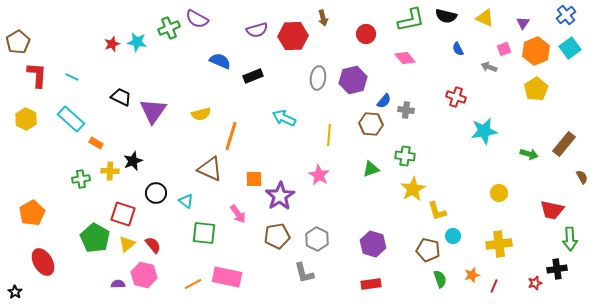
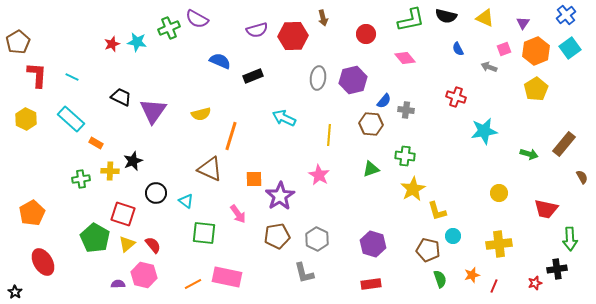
red trapezoid at (552, 210): moved 6 px left, 1 px up
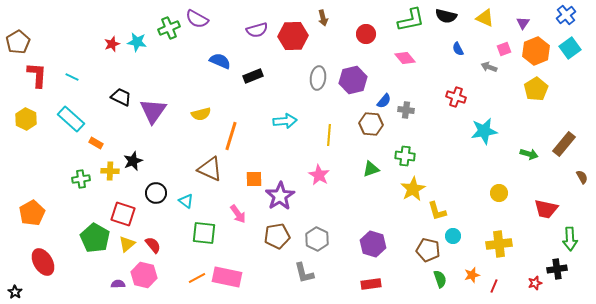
cyan arrow at (284, 118): moved 1 px right, 3 px down; rotated 150 degrees clockwise
orange line at (193, 284): moved 4 px right, 6 px up
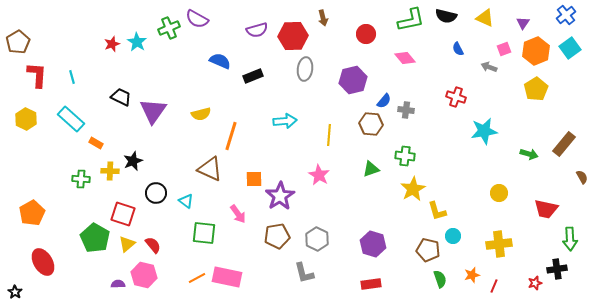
cyan star at (137, 42): rotated 24 degrees clockwise
cyan line at (72, 77): rotated 48 degrees clockwise
gray ellipse at (318, 78): moved 13 px left, 9 px up
green cross at (81, 179): rotated 12 degrees clockwise
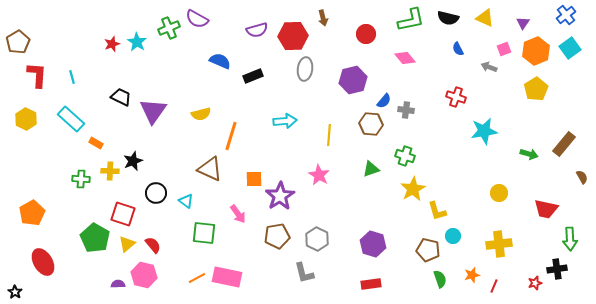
black semicircle at (446, 16): moved 2 px right, 2 px down
green cross at (405, 156): rotated 12 degrees clockwise
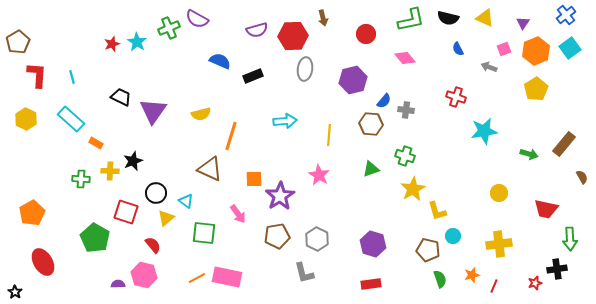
red square at (123, 214): moved 3 px right, 2 px up
yellow triangle at (127, 244): moved 39 px right, 26 px up
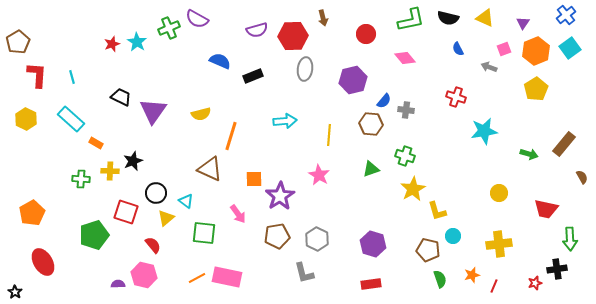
green pentagon at (95, 238): moved 1 px left, 3 px up; rotated 24 degrees clockwise
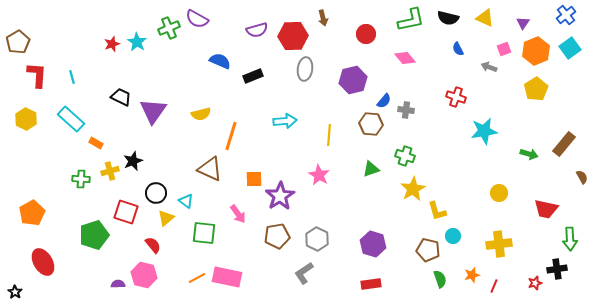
yellow cross at (110, 171): rotated 18 degrees counterclockwise
gray L-shape at (304, 273): rotated 70 degrees clockwise
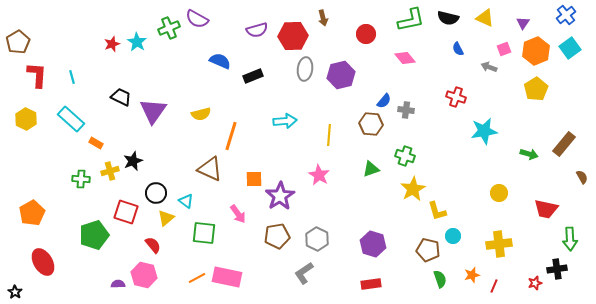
purple hexagon at (353, 80): moved 12 px left, 5 px up
